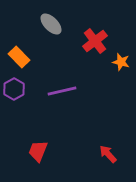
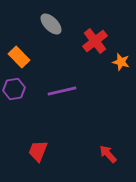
purple hexagon: rotated 20 degrees clockwise
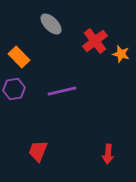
orange star: moved 8 px up
red arrow: rotated 132 degrees counterclockwise
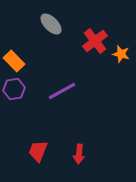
orange rectangle: moved 5 px left, 4 px down
purple line: rotated 16 degrees counterclockwise
red arrow: moved 29 px left
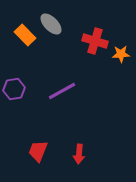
red cross: rotated 35 degrees counterclockwise
orange star: rotated 18 degrees counterclockwise
orange rectangle: moved 11 px right, 26 px up
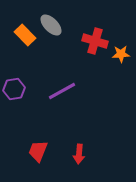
gray ellipse: moved 1 px down
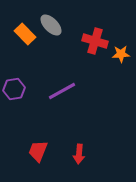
orange rectangle: moved 1 px up
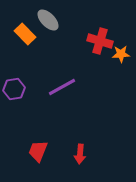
gray ellipse: moved 3 px left, 5 px up
red cross: moved 5 px right
purple line: moved 4 px up
red arrow: moved 1 px right
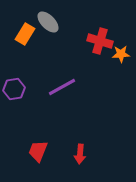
gray ellipse: moved 2 px down
orange rectangle: rotated 75 degrees clockwise
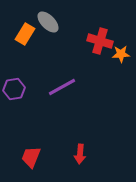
red trapezoid: moved 7 px left, 6 px down
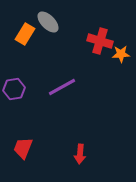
red trapezoid: moved 8 px left, 9 px up
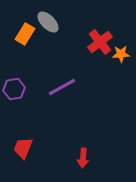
red cross: moved 1 px down; rotated 35 degrees clockwise
red arrow: moved 3 px right, 4 px down
